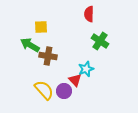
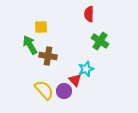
green arrow: rotated 30 degrees clockwise
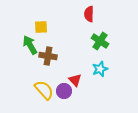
cyan star: moved 14 px right
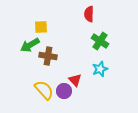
green arrow: rotated 90 degrees counterclockwise
